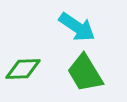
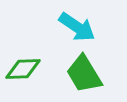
green trapezoid: moved 1 px left, 1 px down
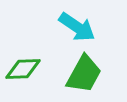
green trapezoid: rotated 120 degrees counterclockwise
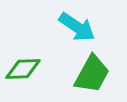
green trapezoid: moved 8 px right
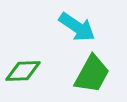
green diamond: moved 2 px down
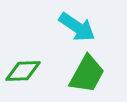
green trapezoid: moved 5 px left
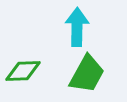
cyan arrow: rotated 123 degrees counterclockwise
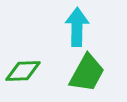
green trapezoid: moved 1 px up
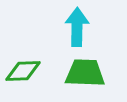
green trapezoid: moved 2 px left; rotated 117 degrees counterclockwise
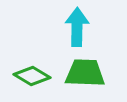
green diamond: moved 9 px right, 5 px down; rotated 33 degrees clockwise
